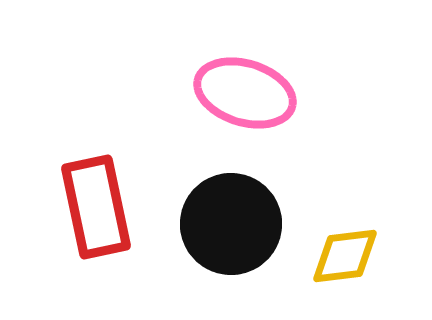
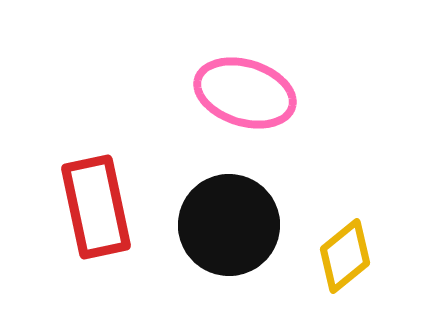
black circle: moved 2 px left, 1 px down
yellow diamond: rotated 32 degrees counterclockwise
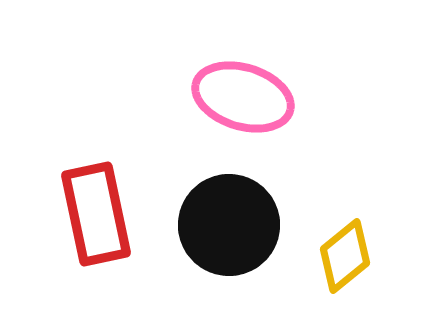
pink ellipse: moved 2 px left, 4 px down
red rectangle: moved 7 px down
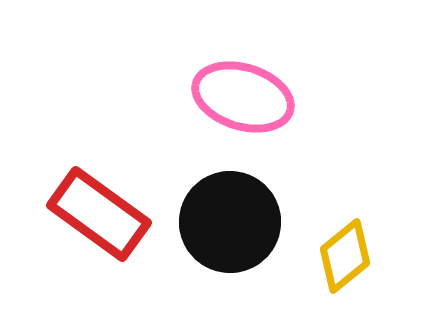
red rectangle: moved 3 px right; rotated 42 degrees counterclockwise
black circle: moved 1 px right, 3 px up
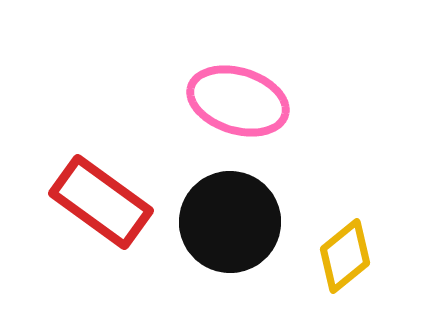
pink ellipse: moved 5 px left, 4 px down
red rectangle: moved 2 px right, 12 px up
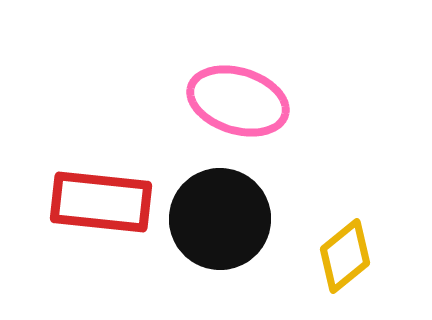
red rectangle: rotated 30 degrees counterclockwise
black circle: moved 10 px left, 3 px up
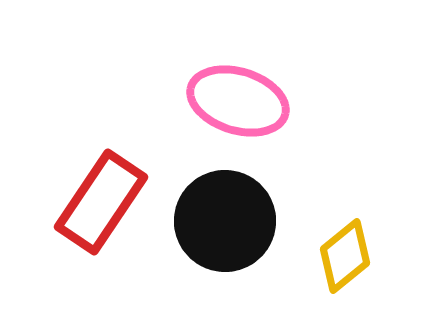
red rectangle: rotated 62 degrees counterclockwise
black circle: moved 5 px right, 2 px down
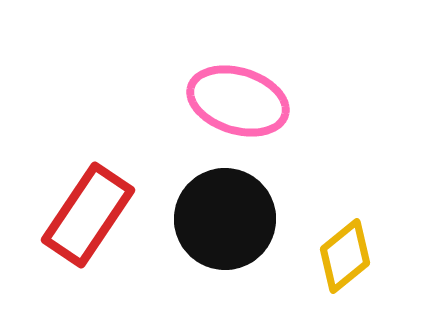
red rectangle: moved 13 px left, 13 px down
black circle: moved 2 px up
